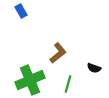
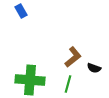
brown L-shape: moved 15 px right, 4 px down
green cross: rotated 28 degrees clockwise
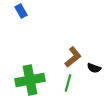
green cross: rotated 16 degrees counterclockwise
green line: moved 1 px up
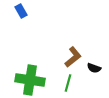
green cross: rotated 20 degrees clockwise
